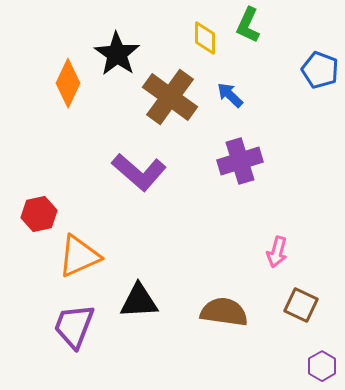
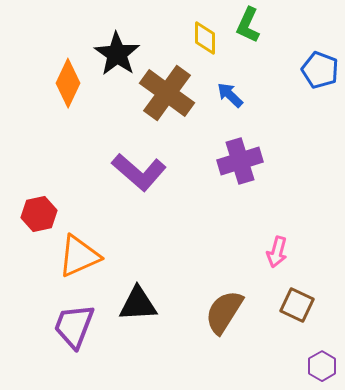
brown cross: moved 3 px left, 4 px up
black triangle: moved 1 px left, 3 px down
brown square: moved 4 px left
brown semicircle: rotated 66 degrees counterclockwise
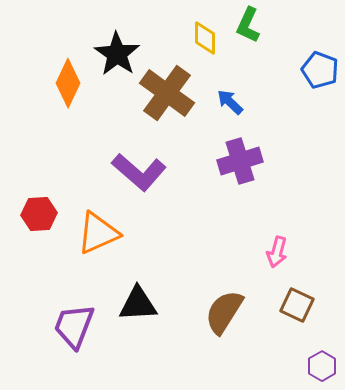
blue arrow: moved 7 px down
red hexagon: rotated 8 degrees clockwise
orange triangle: moved 19 px right, 23 px up
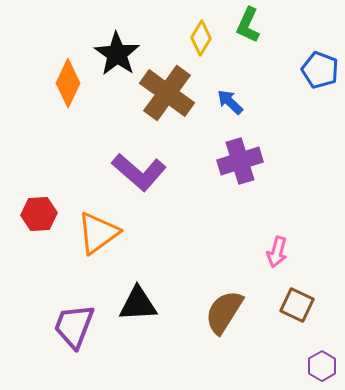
yellow diamond: moved 4 px left; rotated 32 degrees clockwise
orange triangle: rotated 12 degrees counterclockwise
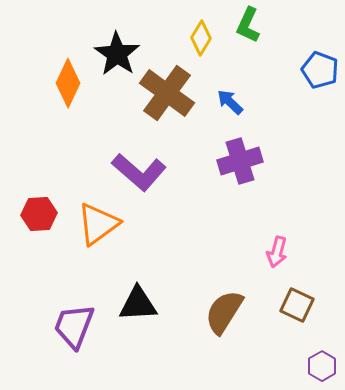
orange triangle: moved 9 px up
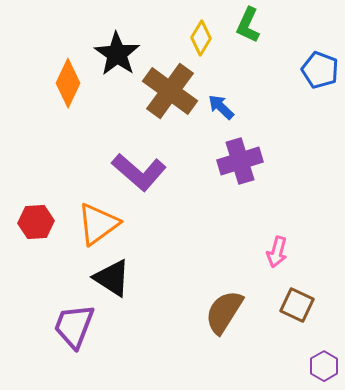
brown cross: moved 3 px right, 2 px up
blue arrow: moved 9 px left, 5 px down
red hexagon: moved 3 px left, 8 px down
black triangle: moved 26 px left, 26 px up; rotated 36 degrees clockwise
purple hexagon: moved 2 px right
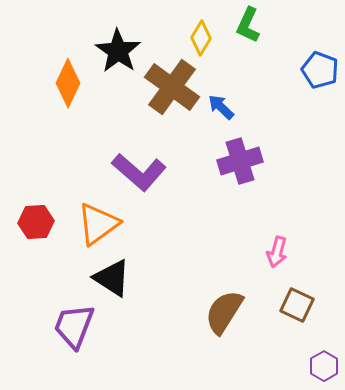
black star: moved 1 px right, 3 px up
brown cross: moved 2 px right, 4 px up
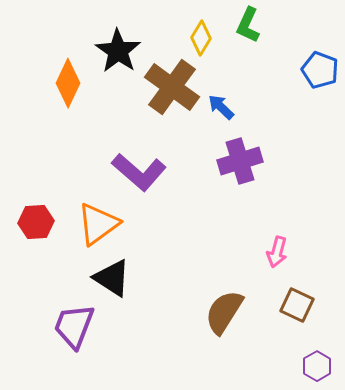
purple hexagon: moved 7 px left
